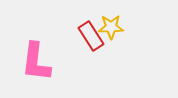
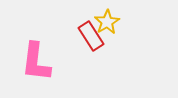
yellow star: moved 4 px left, 5 px up; rotated 30 degrees counterclockwise
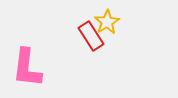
pink L-shape: moved 9 px left, 6 px down
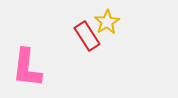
red rectangle: moved 4 px left
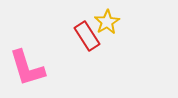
pink L-shape: rotated 24 degrees counterclockwise
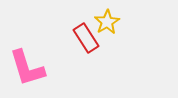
red rectangle: moved 1 px left, 2 px down
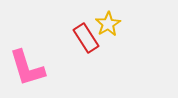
yellow star: moved 1 px right, 2 px down
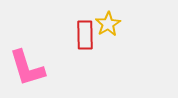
red rectangle: moved 1 px left, 3 px up; rotated 32 degrees clockwise
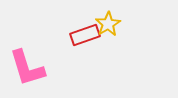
red rectangle: rotated 72 degrees clockwise
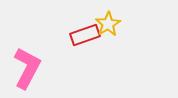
pink L-shape: rotated 135 degrees counterclockwise
